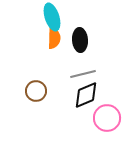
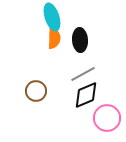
gray line: rotated 15 degrees counterclockwise
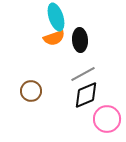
cyan ellipse: moved 4 px right
orange semicircle: rotated 70 degrees clockwise
brown circle: moved 5 px left
pink circle: moved 1 px down
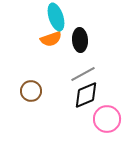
orange semicircle: moved 3 px left, 1 px down
